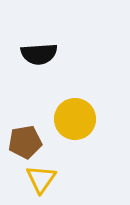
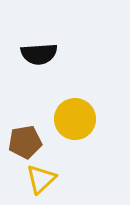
yellow triangle: rotated 12 degrees clockwise
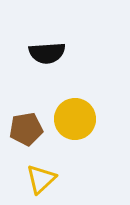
black semicircle: moved 8 px right, 1 px up
brown pentagon: moved 1 px right, 13 px up
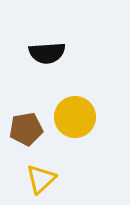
yellow circle: moved 2 px up
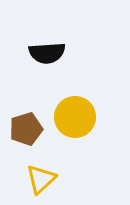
brown pentagon: rotated 8 degrees counterclockwise
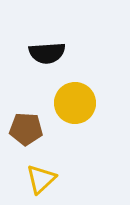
yellow circle: moved 14 px up
brown pentagon: rotated 20 degrees clockwise
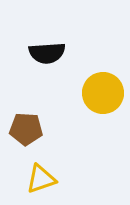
yellow circle: moved 28 px right, 10 px up
yellow triangle: rotated 24 degrees clockwise
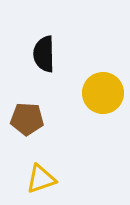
black semicircle: moved 3 px left, 1 px down; rotated 93 degrees clockwise
brown pentagon: moved 1 px right, 10 px up
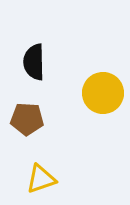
black semicircle: moved 10 px left, 8 px down
